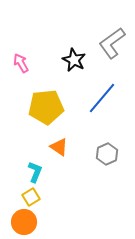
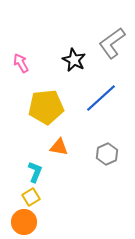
blue line: moved 1 px left; rotated 8 degrees clockwise
orange triangle: rotated 24 degrees counterclockwise
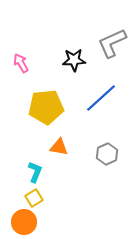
gray L-shape: rotated 12 degrees clockwise
black star: rotated 30 degrees counterclockwise
yellow square: moved 3 px right, 1 px down
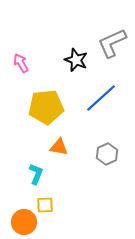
black star: moved 2 px right; rotated 25 degrees clockwise
cyan L-shape: moved 1 px right, 2 px down
yellow square: moved 11 px right, 7 px down; rotated 30 degrees clockwise
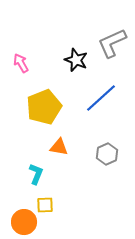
yellow pentagon: moved 2 px left; rotated 16 degrees counterclockwise
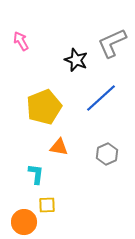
pink arrow: moved 22 px up
cyan L-shape: rotated 15 degrees counterclockwise
yellow square: moved 2 px right
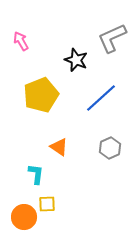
gray L-shape: moved 5 px up
yellow pentagon: moved 3 px left, 12 px up
orange triangle: rotated 24 degrees clockwise
gray hexagon: moved 3 px right, 6 px up
yellow square: moved 1 px up
orange circle: moved 5 px up
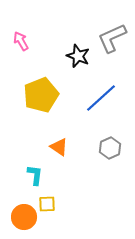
black star: moved 2 px right, 4 px up
cyan L-shape: moved 1 px left, 1 px down
